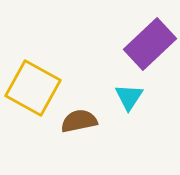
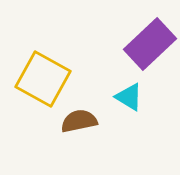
yellow square: moved 10 px right, 9 px up
cyan triangle: rotated 32 degrees counterclockwise
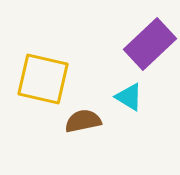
yellow square: rotated 16 degrees counterclockwise
brown semicircle: moved 4 px right
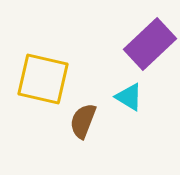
brown semicircle: rotated 57 degrees counterclockwise
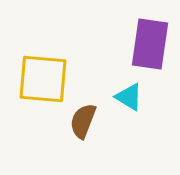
purple rectangle: rotated 39 degrees counterclockwise
yellow square: rotated 8 degrees counterclockwise
